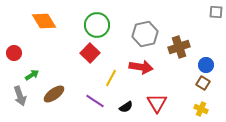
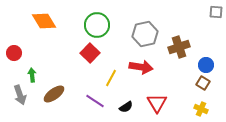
green arrow: rotated 64 degrees counterclockwise
gray arrow: moved 1 px up
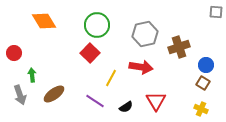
red triangle: moved 1 px left, 2 px up
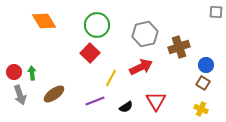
red circle: moved 19 px down
red arrow: rotated 35 degrees counterclockwise
green arrow: moved 2 px up
purple line: rotated 54 degrees counterclockwise
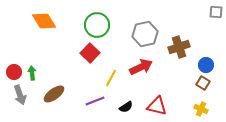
red triangle: moved 1 px right, 5 px down; rotated 45 degrees counterclockwise
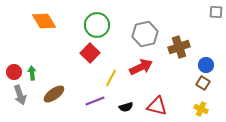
black semicircle: rotated 16 degrees clockwise
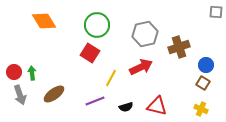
red square: rotated 12 degrees counterclockwise
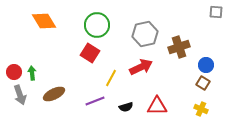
brown ellipse: rotated 10 degrees clockwise
red triangle: rotated 15 degrees counterclockwise
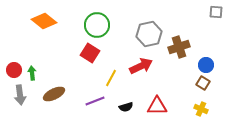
orange diamond: rotated 20 degrees counterclockwise
gray hexagon: moved 4 px right
red arrow: moved 1 px up
red circle: moved 2 px up
gray arrow: rotated 12 degrees clockwise
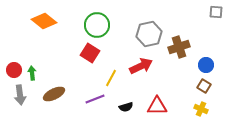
brown square: moved 1 px right, 3 px down
purple line: moved 2 px up
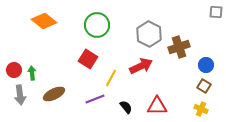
gray hexagon: rotated 20 degrees counterclockwise
red square: moved 2 px left, 6 px down
black semicircle: rotated 112 degrees counterclockwise
